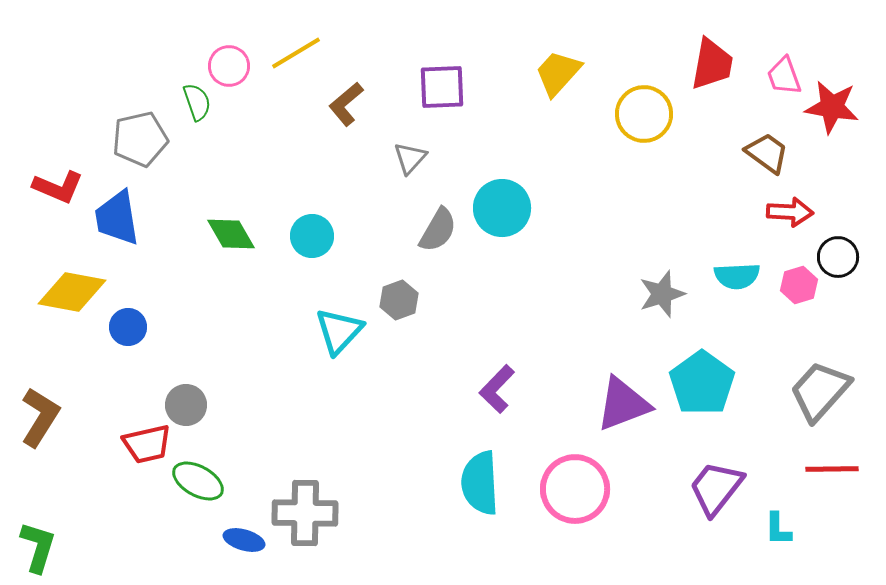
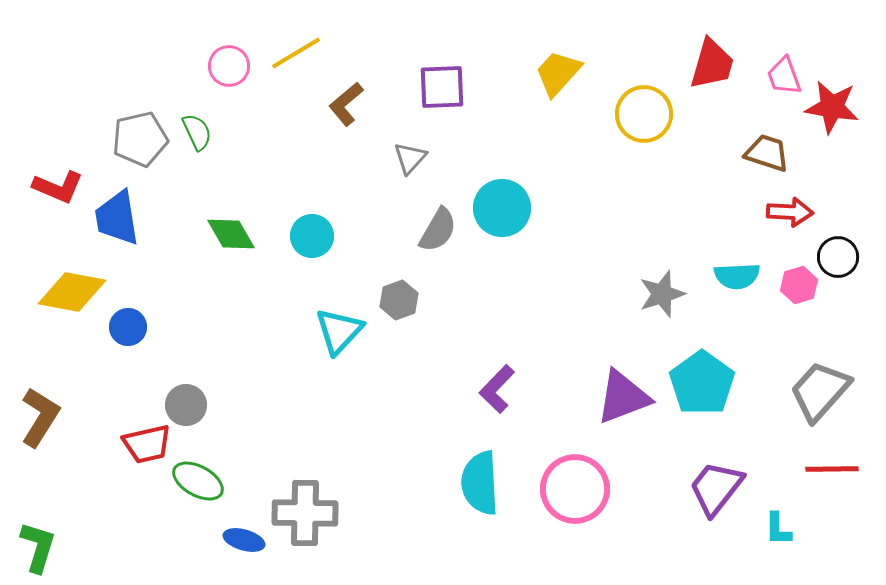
red trapezoid at (712, 64): rotated 6 degrees clockwise
green semicircle at (197, 102): moved 30 px down; rotated 6 degrees counterclockwise
brown trapezoid at (767, 153): rotated 18 degrees counterclockwise
purple triangle at (623, 404): moved 7 px up
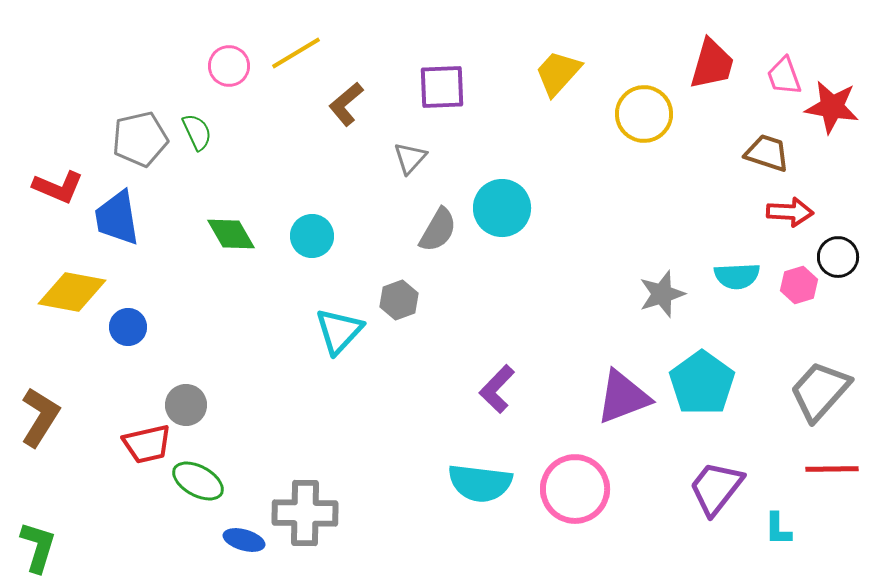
cyan semicircle at (480, 483): rotated 80 degrees counterclockwise
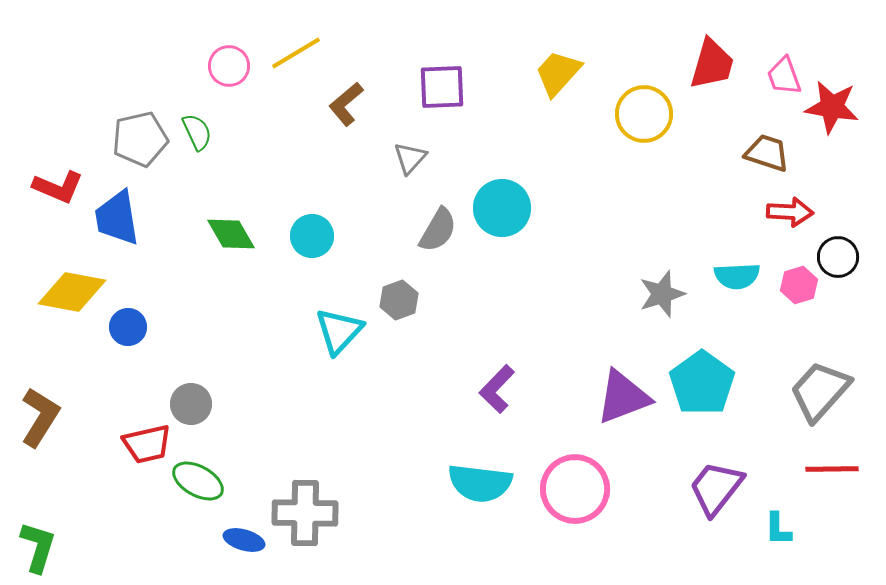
gray circle at (186, 405): moved 5 px right, 1 px up
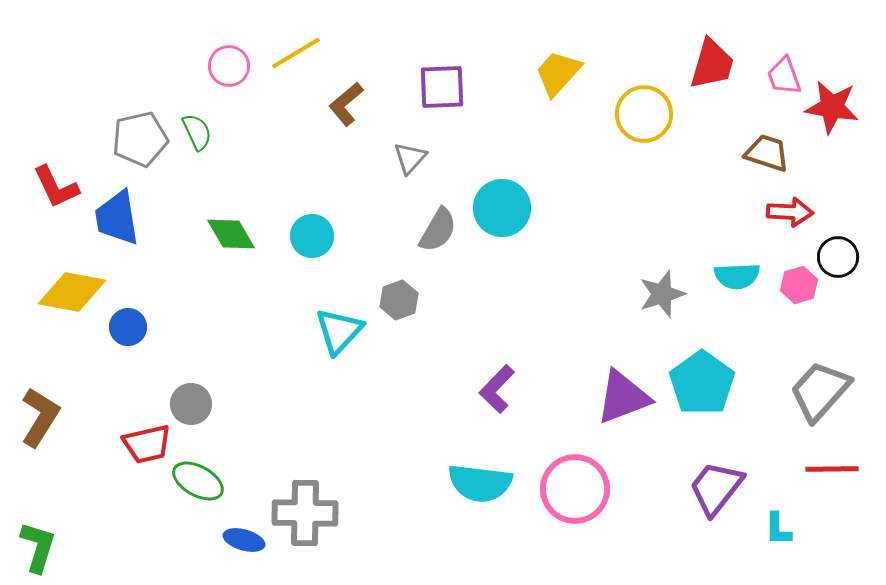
red L-shape at (58, 187): moved 2 px left; rotated 42 degrees clockwise
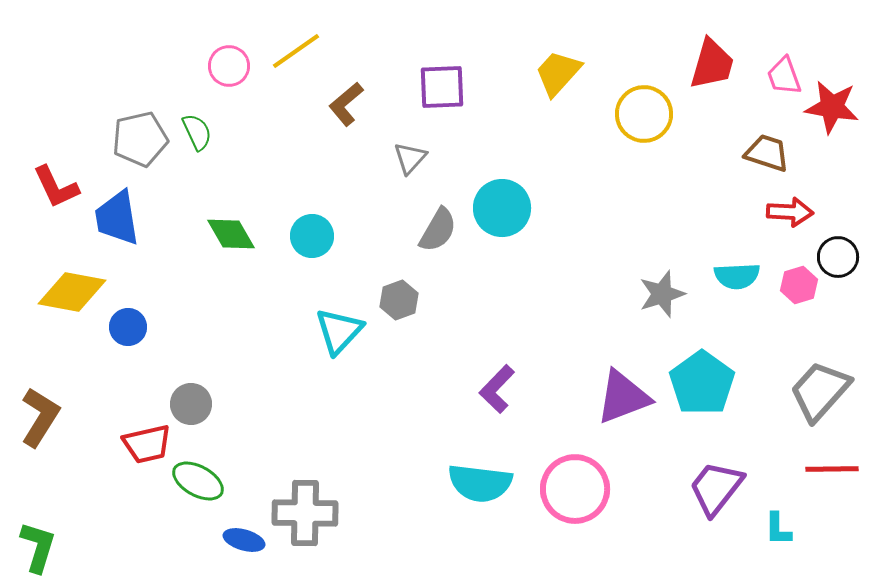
yellow line at (296, 53): moved 2 px up; rotated 4 degrees counterclockwise
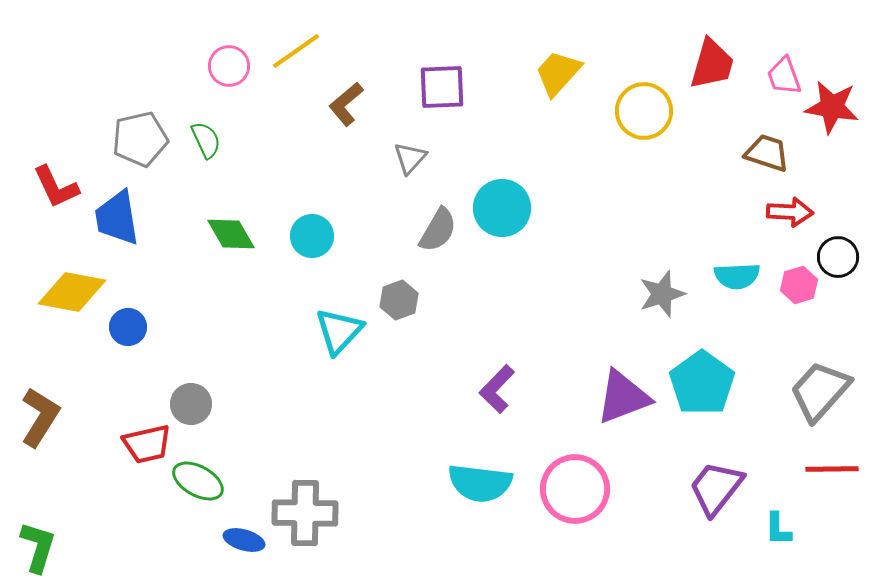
yellow circle at (644, 114): moved 3 px up
green semicircle at (197, 132): moved 9 px right, 8 px down
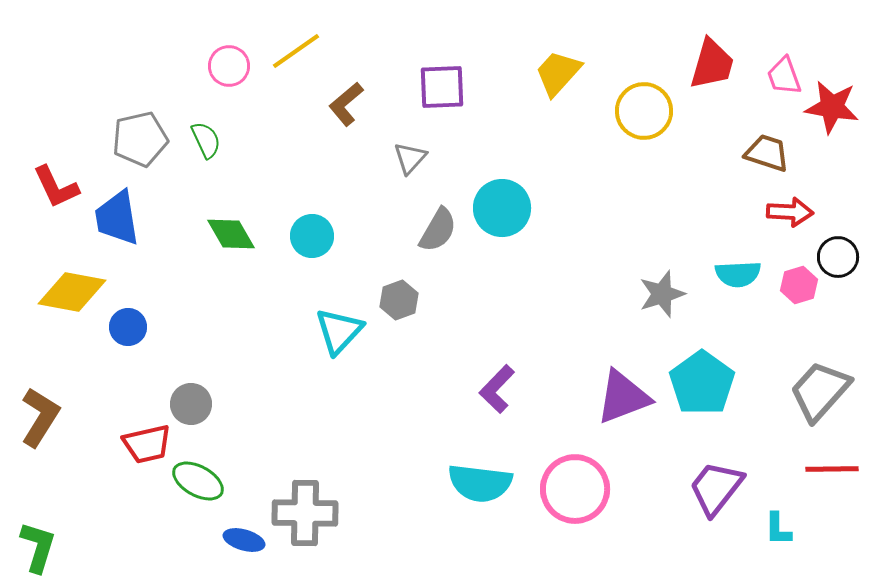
cyan semicircle at (737, 276): moved 1 px right, 2 px up
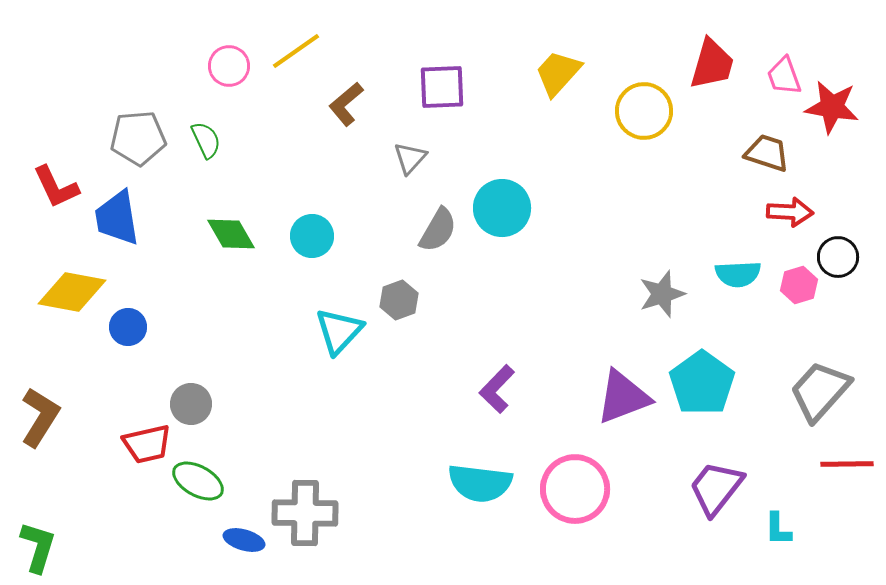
gray pentagon at (140, 139): moved 2 px left, 1 px up; rotated 8 degrees clockwise
red line at (832, 469): moved 15 px right, 5 px up
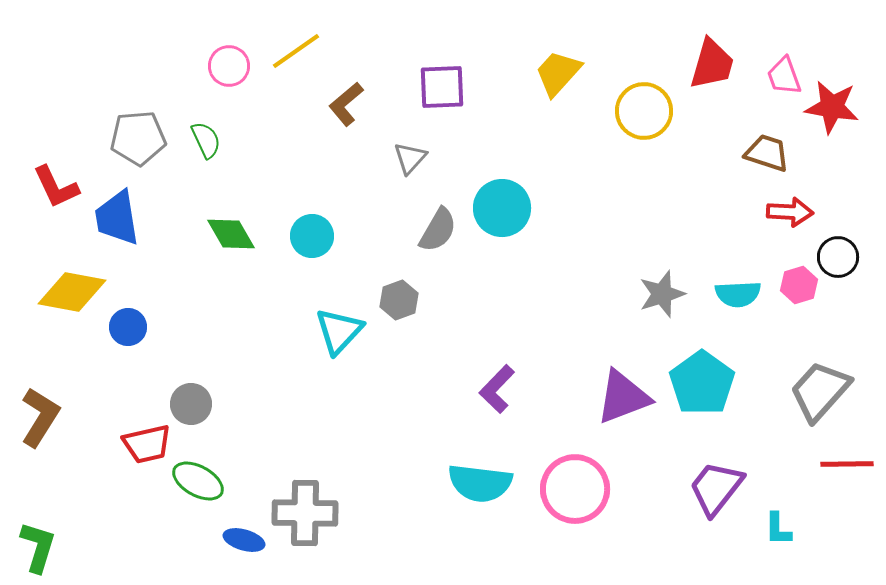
cyan semicircle at (738, 274): moved 20 px down
